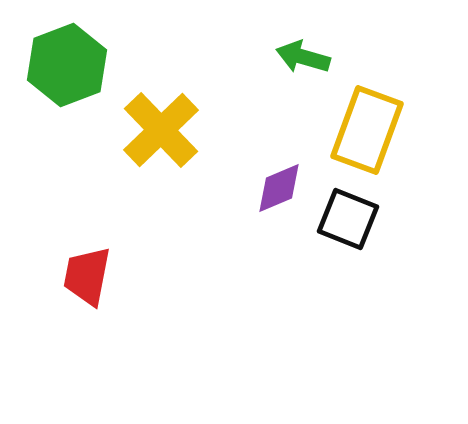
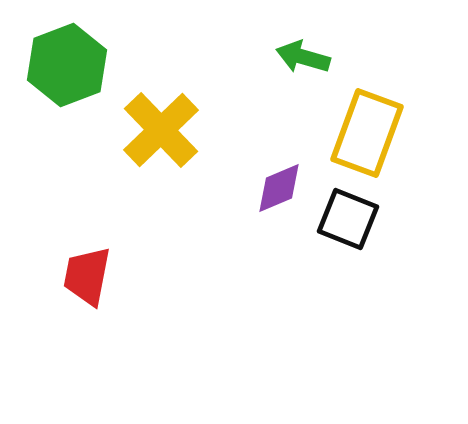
yellow rectangle: moved 3 px down
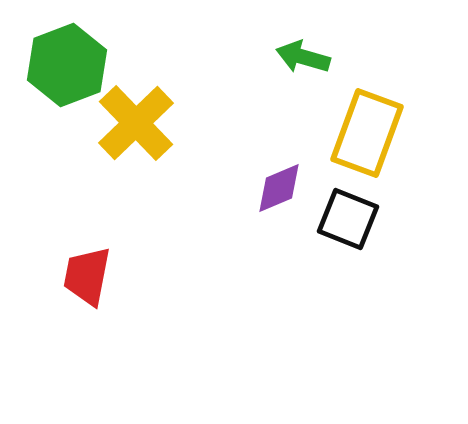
yellow cross: moved 25 px left, 7 px up
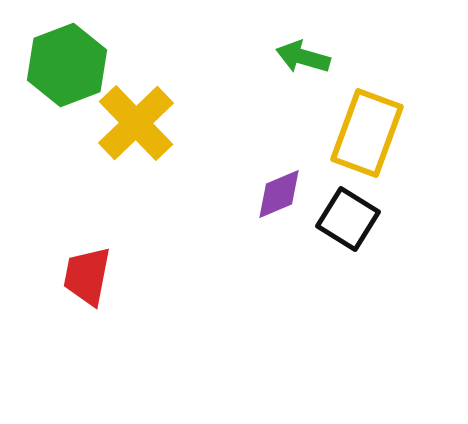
purple diamond: moved 6 px down
black square: rotated 10 degrees clockwise
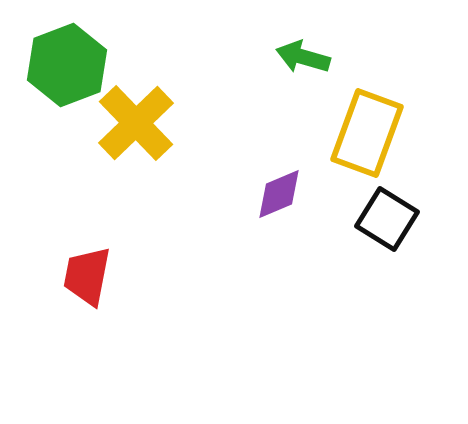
black square: moved 39 px right
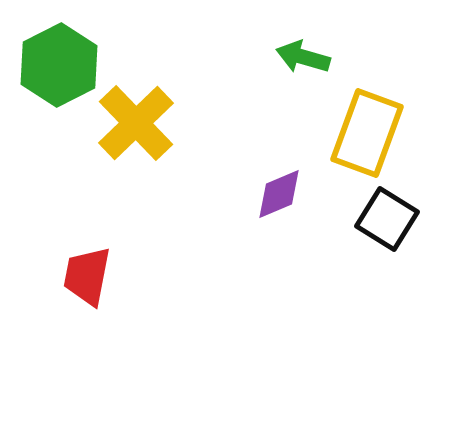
green hexagon: moved 8 px left; rotated 6 degrees counterclockwise
